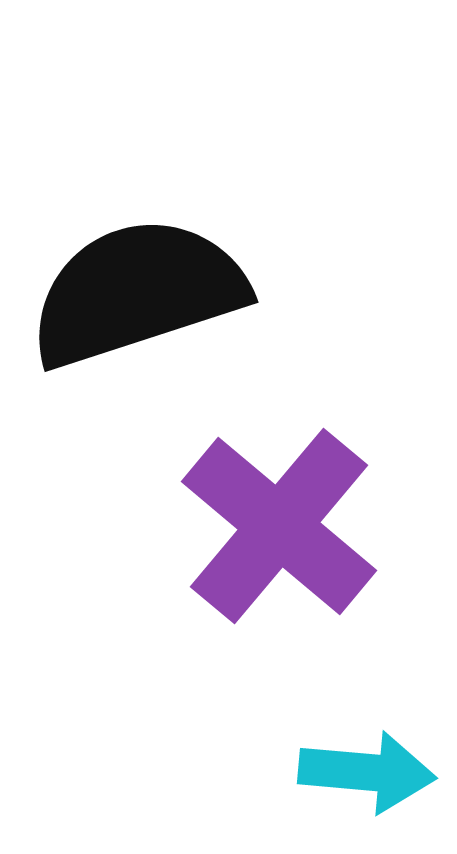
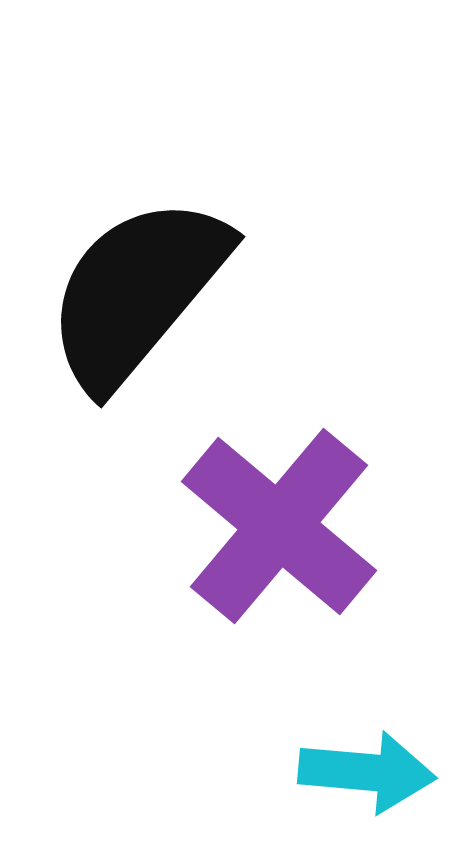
black semicircle: rotated 32 degrees counterclockwise
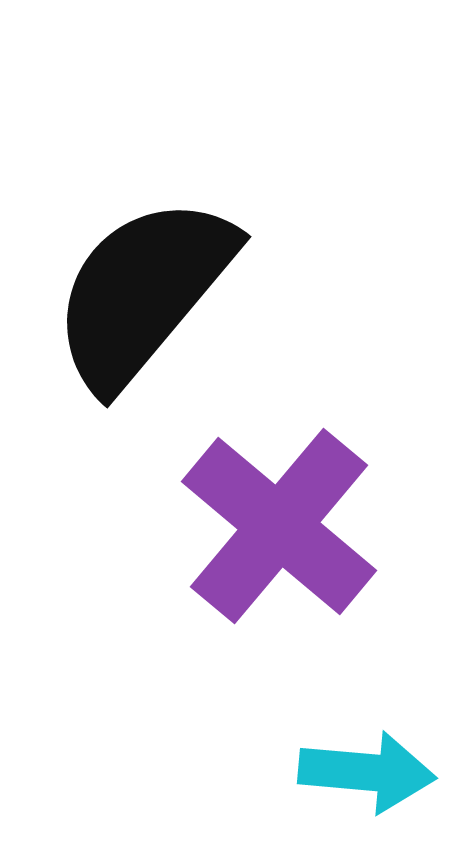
black semicircle: moved 6 px right
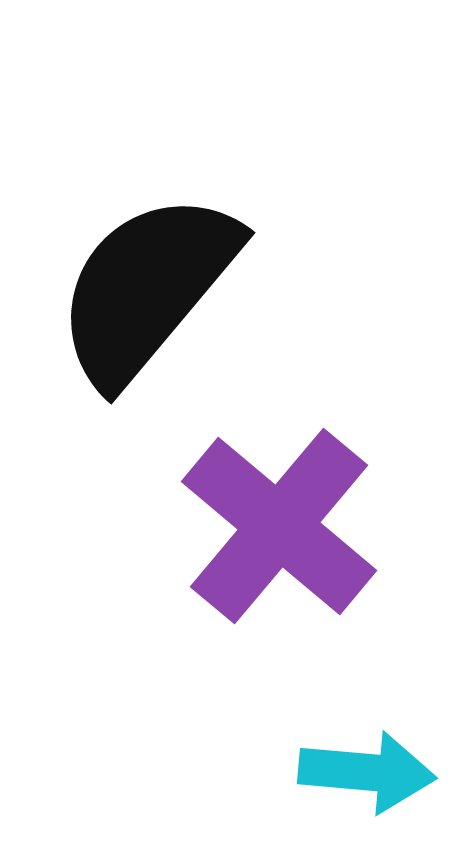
black semicircle: moved 4 px right, 4 px up
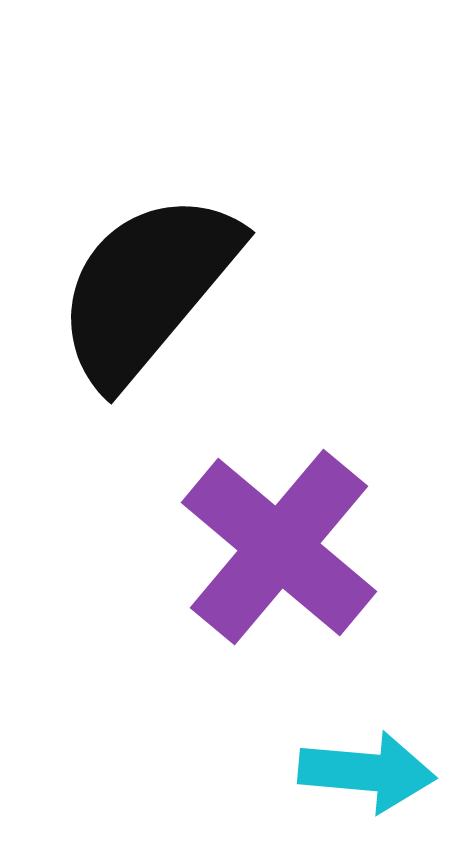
purple cross: moved 21 px down
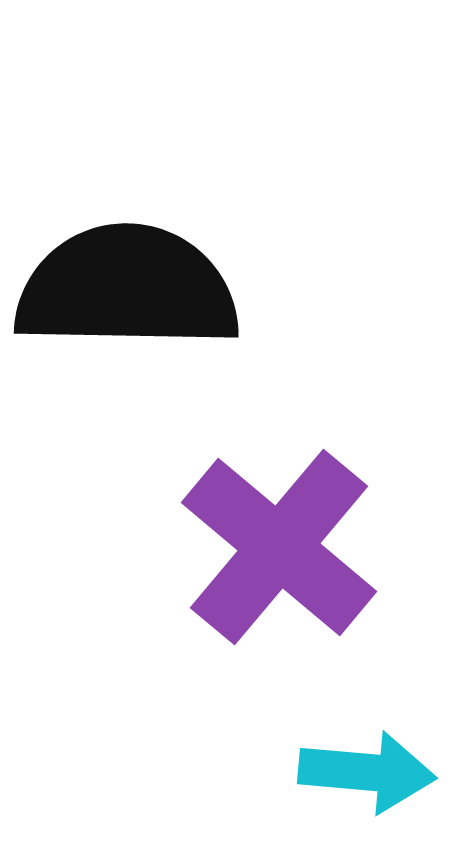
black semicircle: moved 20 px left; rotated 51 degrees clockwise
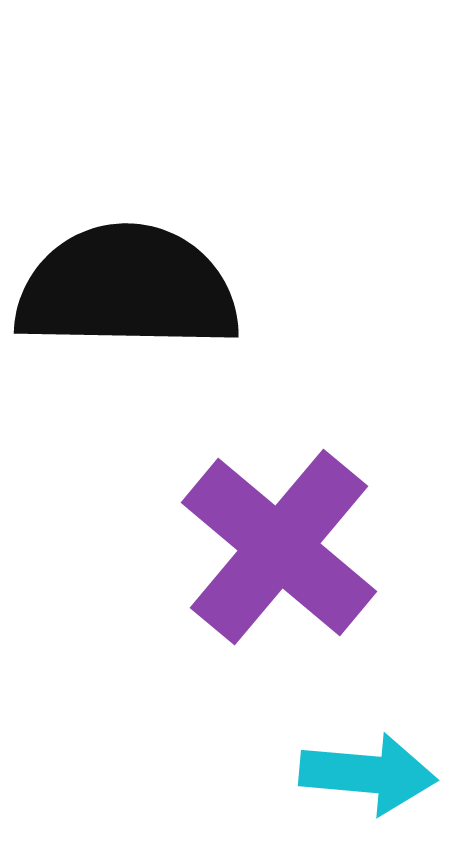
cyan arrow: moved 1 px right, 2 px down
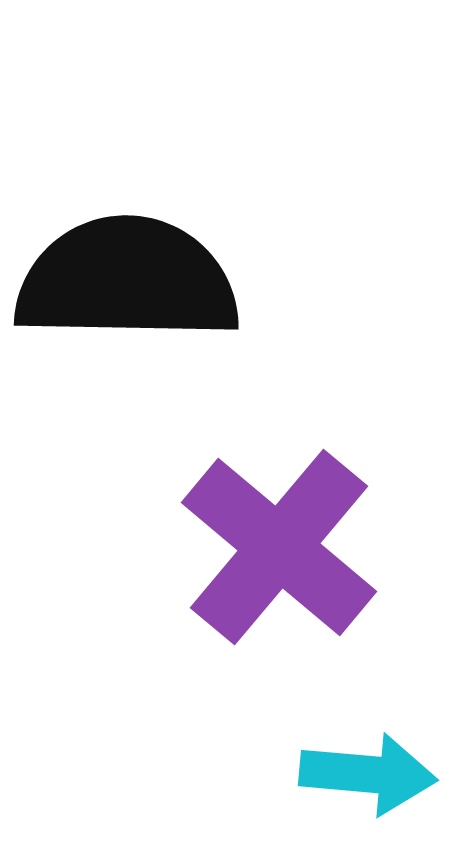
black semicircle: moved 8 px up
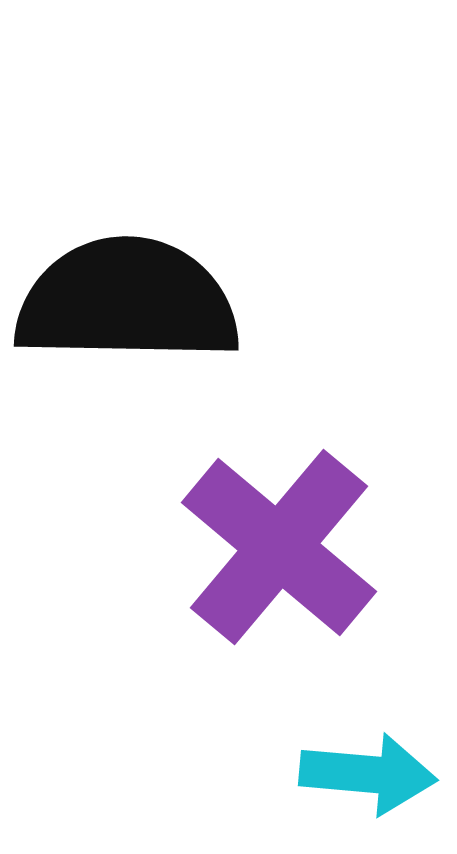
black semicircle: moved 21 px down
